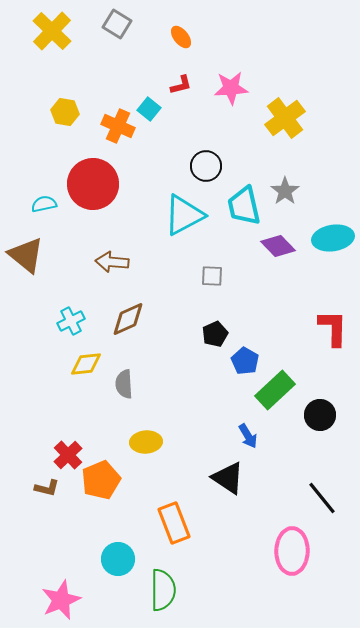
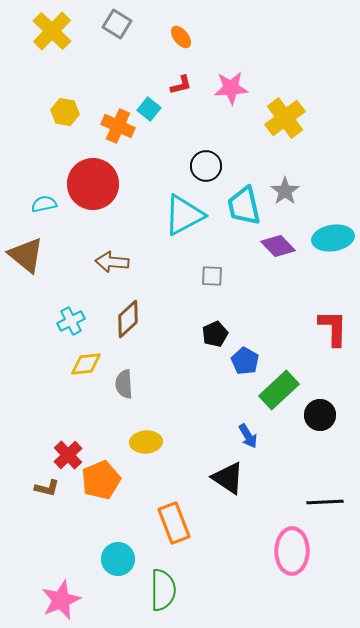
brown diamond at (128, 319): rotated 18 degrees counterclockwise
green rectangle at (275, 390): moved 4 px right
black line at (322, 498): moved 3 px right, 4 px down; rotated 54 degrees counterclockwise
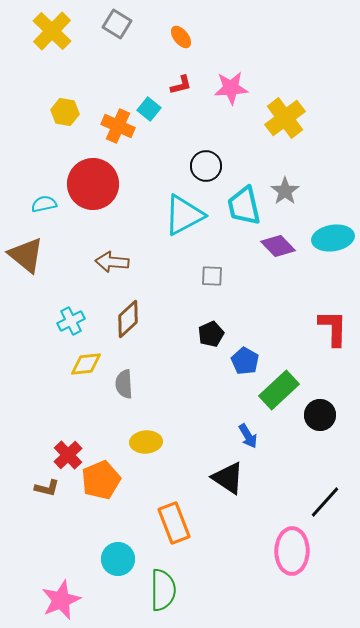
black pentagon at (215, 334): moved 4 px left
black line at (325, 502): rotated 45 degrees counterclockwise
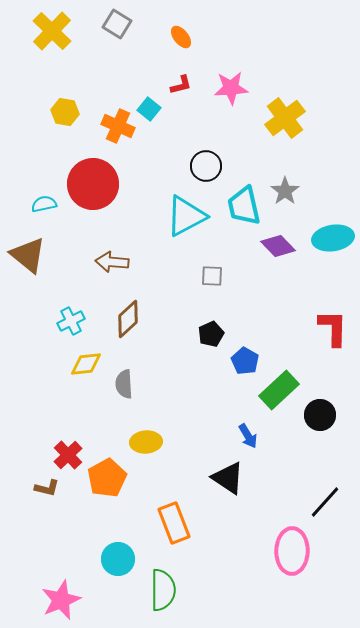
cyan triangle at (184, 215): moved 2 px right, 1 px down
brown triangle at (26, 255): moved 2 px right
orange pentagon at (101, 480): moved 6 px right, 2 px up; rotated 6 degrees counterclockwise
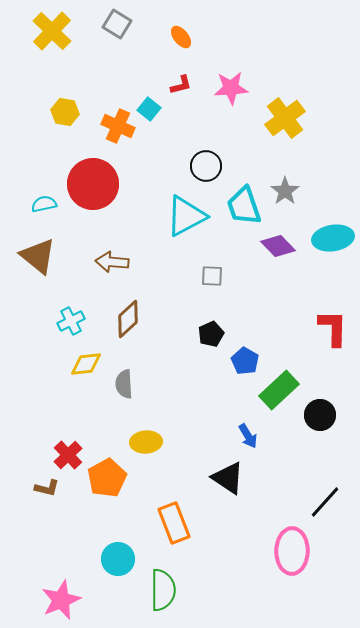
cyan trapezoid at (244, 206): rotated 6 degrees counterclockwise
brown triangle at (28, 255): moved 10 px right, 1 px down
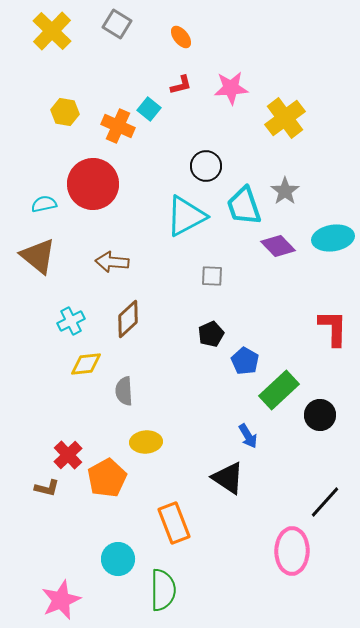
gray semicircle at (124, 384): moved 7 px down
